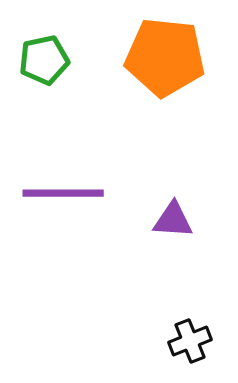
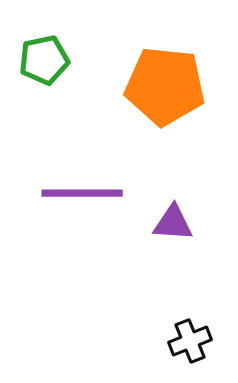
orange pentagon: moved 29 px down
purple line: moved 19 px right
purple triangle: moved 3 px down
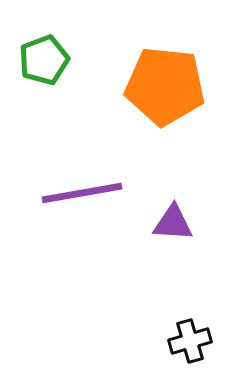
green pentagon: rotated 9 degrees counterclockwise
purple line: rotated 10 degrees counterclockwise
black cross: rotated 6 degrees clockwise
